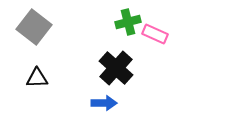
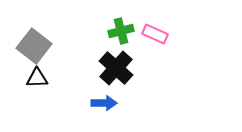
green cross: moved 7 px left, 9 px down
gray square: moved 19 px down
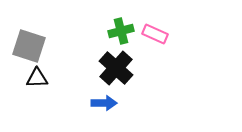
gray square: moved 5 px left; rotated 20 degrees counterclockwise
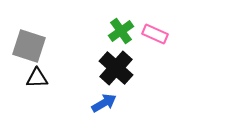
green cross: rotated 20 degrees counterclockwise
blue arrow: rotated 30 degrees counterclockwise
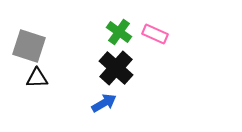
green cross: moved 2 px left, 1 px down; rotated 20 degrees counterclockwise
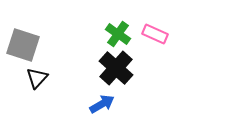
green cross: moved 1 px left, 2 px down
gray square: moved 6 px left, 1 px up
black triangle: rotated 45 degrees counterclockwise
blue arrow: moved 2 px left, 1 px down
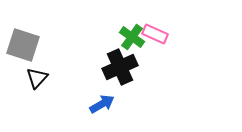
green cross: moved 14 px right, 3 px down
black cross: moved 4 px right, 1 px up; rotated 24 degrees clockwise
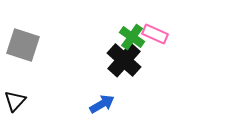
black cross: moved 4 px right, 7 px up; rotated 24 degrees counterclockwise
black triangle: moved 22 px left, 23 px down
